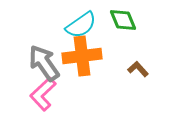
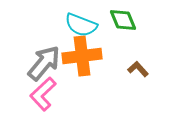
cyan semicircle: rotated 56 degrees clockwise
gray arrow: rotated 75 degrees clockwise
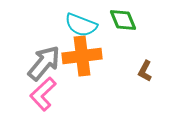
brown L-shape: moved 7 px right, 2 px down; rotated 110 degrees counterclockwise
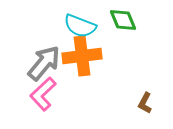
cyan semicircle: moved 1 px left, 1 px down
brown L-shape: moved 32 px down
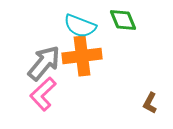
brown L-shape: moved 5 px right
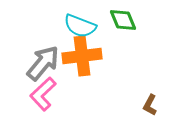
gray arrow: moved 1 px left
brown L-shape: moved 2 px down
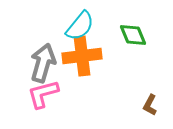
green diamond: moved 10 px right, 15 px down
cyan semicircle: rotated 72 degrees counterclockwise
gray arrow: rotated 24 degrees counterclockwise
pink L-shape: rotated 28 degrees clockwise
